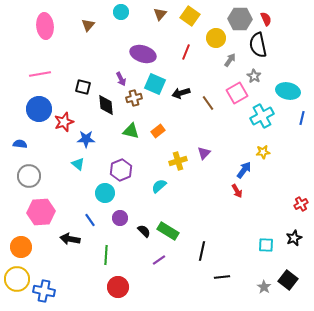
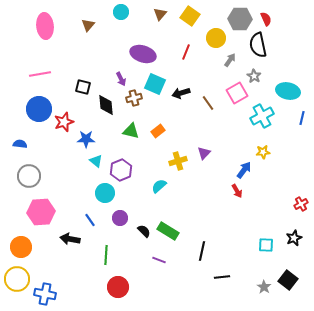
cyan triangle at (78, 164): moved 18 px right, 3 px up
purple line at (159, 260): rotated 56 degrees clockwise
blue cross at (44, 291): moved 1 px right, 3 px down
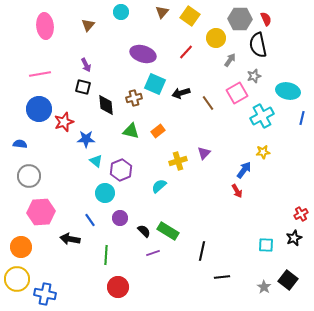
brown triangle at (160, 14): moved 2 px right, 2 px up
red line at (186, 52): rotated 21 degrees clockwise
gray star at (254, 76): rotated 24 degrees clockwise
purple arrow at (121, 79): moved 35 px left, 14 px up
red cross at (301, 204): moved 10 px down
purple line at (159, 260): moved 6 px left, 7 px up; rotated 40 degrees counterclockwise
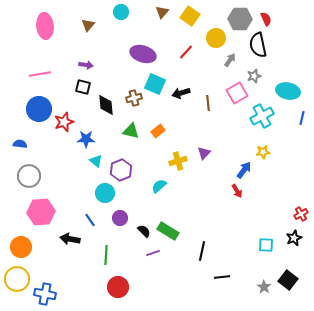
purple arrow at (86, 65): rotated 56 degrees counterclockwise
brown line at (208, 103): rotated 28 degrees clockwise
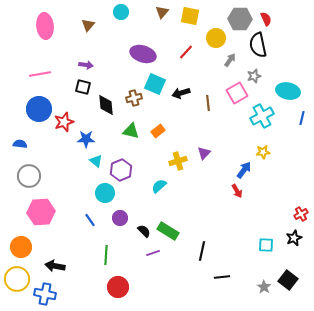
yellow square at (190, 16): rotated 24 degrees counterclockwise
black arrow at (70, 239): moved 15 px left, 27 px down
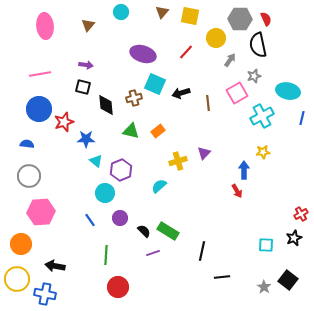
blue semicircle at (20, 144): moved 7 px right
blue arrow at (244, 170): rotated 36 degrees counterclockwise
orange circle at (21, 247): moved 3 px up
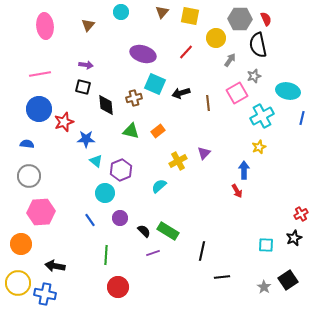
yellow star at (263, 152): moved 4 px left, 5 px up; rotated 16 degrees counterclockwise
yellow cross at (178, 161): rotated 12 degrees counterclockwise
yellow circle at (17, 279): moved 1 px right, 4 px down
black square at (288, 280): rotated 18 degrees clockwise
